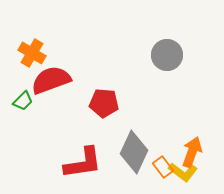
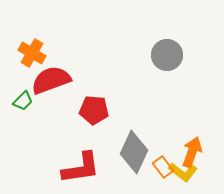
red pentagon: moved 10 px left, 7 px down
red L-shape: moved 2 px left, 5 px down
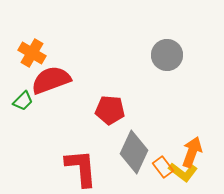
red pentagon: moved 16 px right
red L-shape: rotated 87 degrees counterclockwise
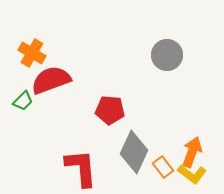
yellow L-shape: moved 9 px right, 2 px down
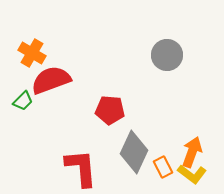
orange rectangle: rotated 10 degrees clockwise
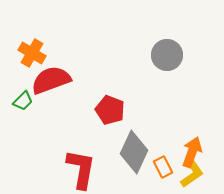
red pentagon: rotated 16 degrees clockwise
red L-shape: moved 1 px down; rotated 15 degrees clockwise
yellow L-shape: rotated 72 degrees counterclockwise
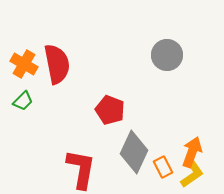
orange cross: moved 8 px left, 11 px down
red semicircle: moved 6 px right, 16 px up; rotated 99 degrees clockwise
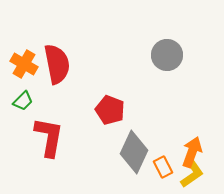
red L-shape: moved 32 px left, 32 px up
